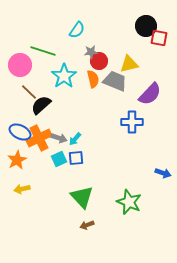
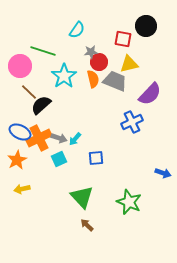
red square: moved 36 px left, 1 px down
red circle: moved 1 px down
pink circle: moved 1 px down
blue cross: rotated 25 degrees counterclockwise
blue square: moved 20 px right
brown arrow: rotated 64 degrees clockwise
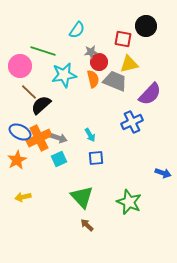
cyan star: moved 1 px up; rotated 25 degrees clockwise
cyan arrow: moved 15 px right, 4 px up; rotated 72 degrees counterclockwise
yellow arrow: moved 1 px right, 8 px down
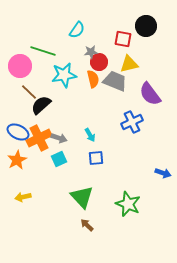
purple semicircle: rotated 100 degrees clockwise
blue ellipse: moved 2 px left
green star: moved 1 px left, 2 px down
